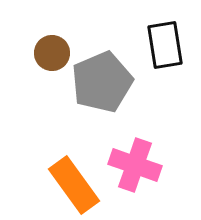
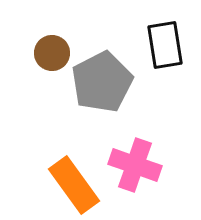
gray pentagon: rotated 4 degrees counterclockwise
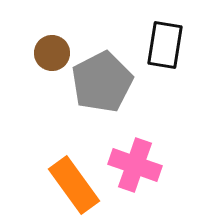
black rectangle: rotated 18 degrees clockwise
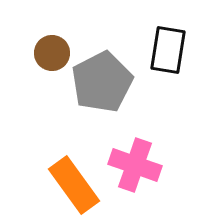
black rectangle: moved 3 px right, 5 px down
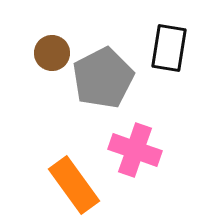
black rectangle: moved 1 px right, 2 px up
gray pentagon: moved 1 px right, 4 px up
pink cross: moved 15 px up
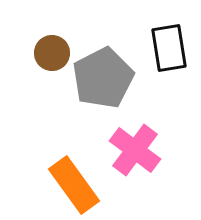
black rectangle: rotated 18 degrees counterclockwise
pink cross: rotated 18 degrees clockwise
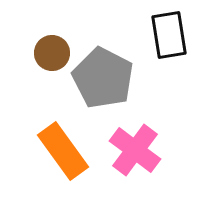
black rectangle: moved 13 px up
gray pentagon: rotated 18 degrees counterclockwise
orange rectangle: moved 11 px left, 34 px up
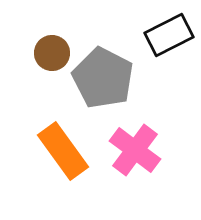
black rectangle: rotated 72 degrees clockwise
